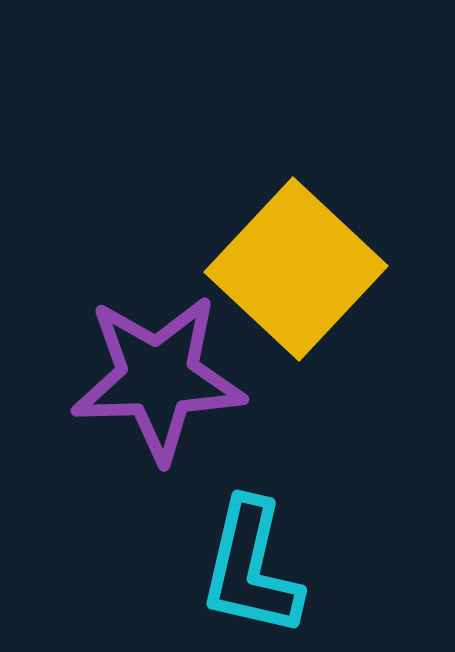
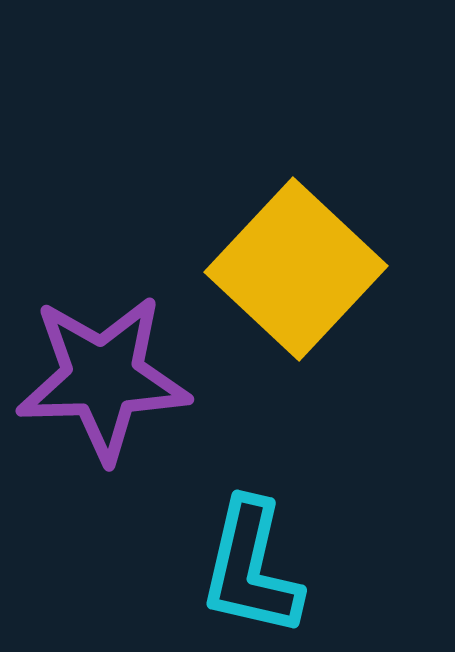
purple star: moved 55 px left
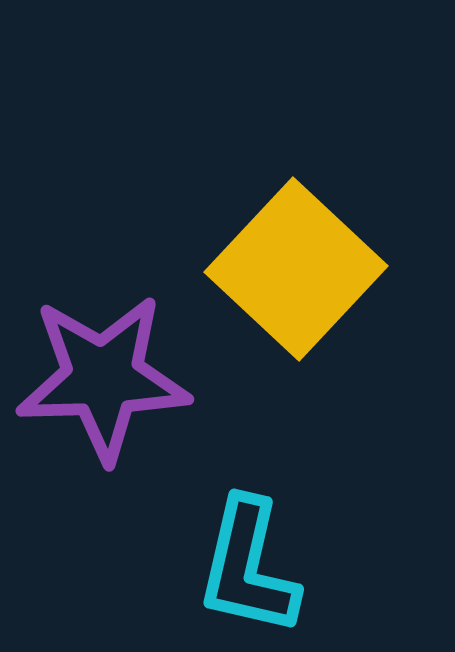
cyan L-shape: moved 3 px left, 1 px up
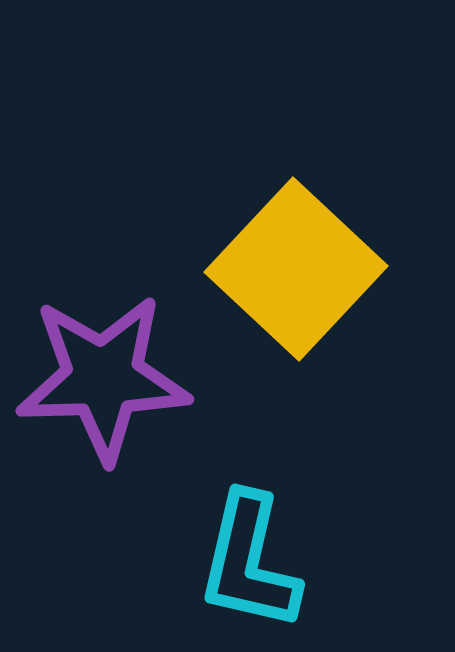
cyan L-shape: moved 1 px right, 5 px up
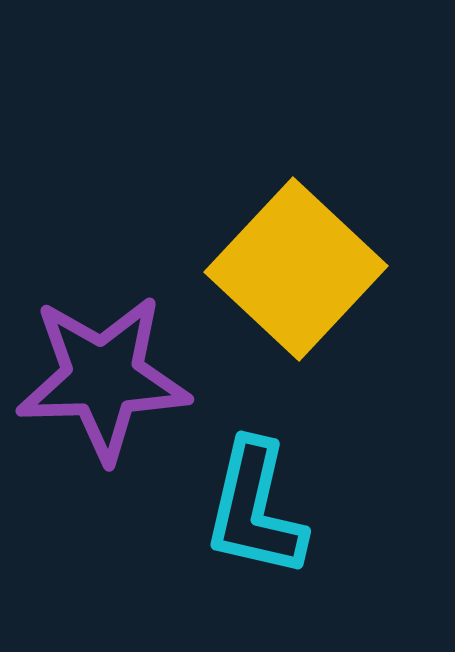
cyan L-shape: moved 6 px right, 53 px up
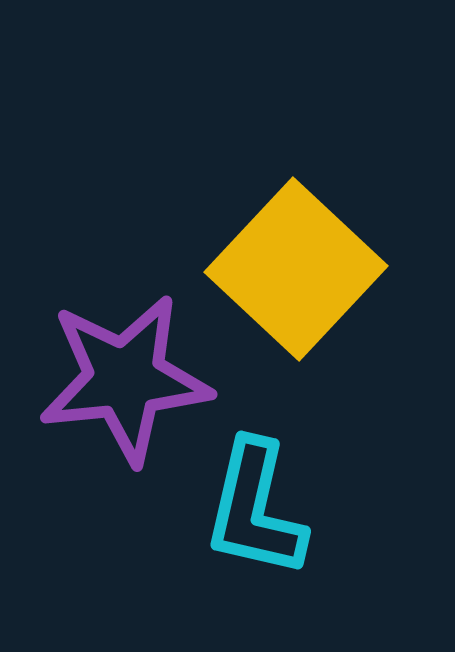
purple star: moved 22 px right, 1 px down; rotated 4 degrees counterclockwise
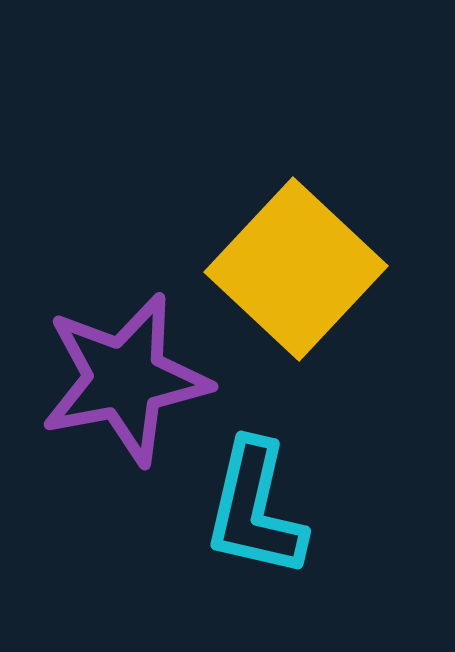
purple star: rotated 5 degrees counterclockwise
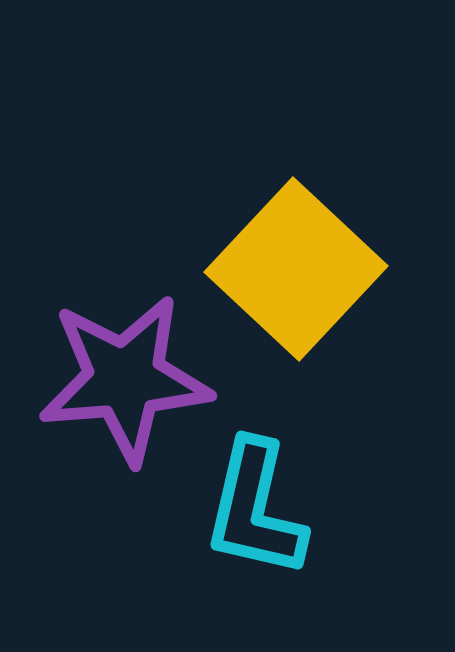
purple star: rotated 6 degrees clockwise
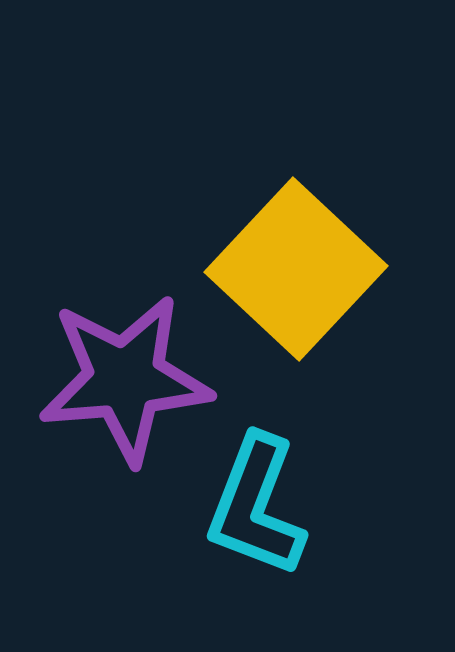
cyan L-shape: moved 1 px right, 3 px up; rotated 8 degrees clockwise
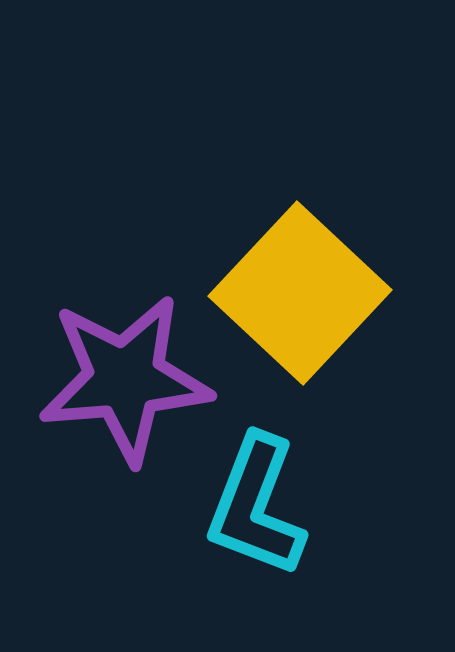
yellow square: moved 4 px right, 24 px down
